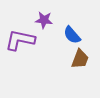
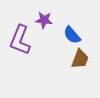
purple L-shape: rotated 80 degrees counterclockwise
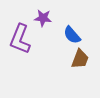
purple star: moved 1 px left, 2 px up
purple L-shape: moved 1 px up
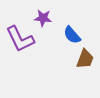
purple L-shape: rotated 48 degrees counterclockwise
brown trapezoid: moved 5 px right
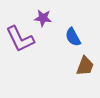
blue semicircle: moved 1 px right, 2 px down; rotated 12 degrees clockwise
brown trapezoid: moved 7 px down
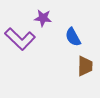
purple L-shape: rotated 20 degrees counterclockwise
brown trapezoid: rotated 20 degrees counterclockwise
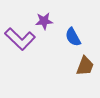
purple star: moved 1 px right, 3 px down; rotated 12 degrees counterclockwise
brown trapezoid: rotated 20 degrees clockwise
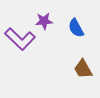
blue semicircle: moved 3 px right, 9 px up
brown trapezoid: moved 2 px left, 3 px down; rotated 130 degrees clockwise
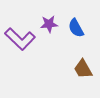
purple star: moved 5 px right, 3 px down
